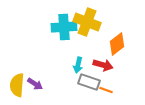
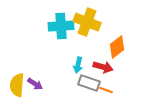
cyan cross: moved 3 px left, 1 px up
orange diamond: moved 3 px down
red arrow: moved 2 px down
gray rectangle: moved 1 px down
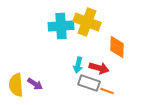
orange diamond: rotated 50 degrees counterclockwise
red arrow: moved 4 px left, 1 px down
yellow semicircle: moved 1 px left; rotated 10 degrees counterclockwise
orange line: moved 1 px right, 1 px down
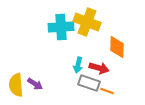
cyan cross: moved 1 px down
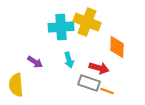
cyan arrow: moved 9 px left, 5 px up; rotated 28 degrees counterclockwise
purple arrow: moved 22 px up
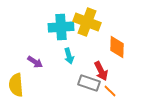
cyan arrow: moved 4 px up
red arrow: moved 2 px right, 3 px down; rotated 48 degrees clockwise
orange line: moved 3 px right; rotated 24 degrees clockwise
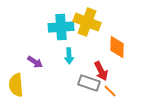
cyan arrow: rotated 14 degrees clockwise
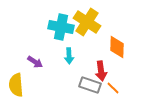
yellow cross: rotated 12 degrees clockwise
cyan cross: rotated 15 degrees clockwise
red arrow: rotated 18 degrees clockwise
gray rectangle: moved 1 px right, 2 px down
orange line: moved 3 px right, 3 px up
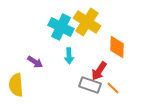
cyan cross: rotated 15 degrees clockwise
red arrow: moved 2 px left; rotated 42 degrees clockwise
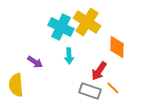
gray rectangle: moved 6 px down
